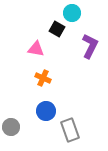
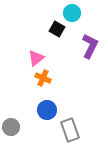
pink triangle: moved 9 px down; rotated 48 degrees counterclockwise
blue circle: moved 1 px right, 1 px up
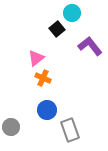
black square: rotated 21 degrees clockwise
purple L-shape: rotated 65 degrees counterclockwise
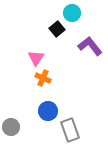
pink triangle: rotated 18 degrees counterclockwise
blue circle: moved 1 px right, 1 px down
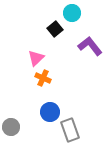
black square: moved 2 px left
pink triangle: rotated 12 degrees clockwise
blue circle: moved 2 px right, 1 px down
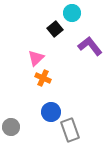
blue circle: moved 1 px right
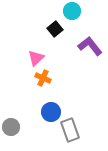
cyan circle: moved 2 px up
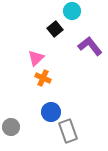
gray rectangle: moved 2 px left, 1 px down
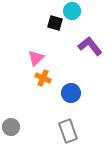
black square: moved 6 px up; rotated 35 degrees counterclockwise
blue circle: moved 20 px right, 19 px up
